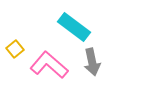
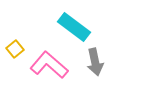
gray arrow: moved 3 px right
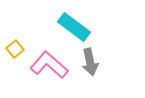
gray arrow: moved 5 px left
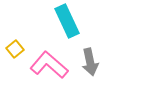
cyan rectangle: moved 7 px left, 6 px up; rotated 28 degrees clockwise
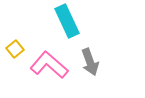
gray arrow: rotated 8 degrees counterclockwise
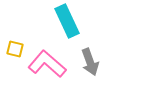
yellow square: rotated 36 degrees counterclockwise
pink L-shape: moved 2 px left, 1 px up
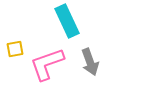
yellow square: rotated 24 degrees counterclockwise
pink L-shape: rotated 60 degrees counterclockwise
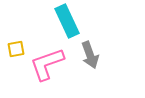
yellow square: moved 1 px right
gray arrow: moved 7 px up
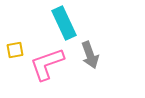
cyan rectangle: moved 3 px left, 2 px down
yellow square: moved 1 px left, 1 px down
